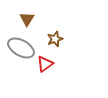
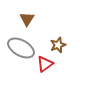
brown star: moved 3 px right, 6 px down
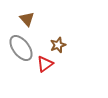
brown triangle: rotated 14 degrees counterclockwise
gray ellipse: rotated 24 degrees clockwise
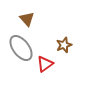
brown star: moved 6 px right
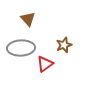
brown triangle: moved 1 px right
gray ellipse: rotated 56 degrees counterclockwise
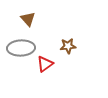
brown star: moved 4 px right, 1 px down; rotated 14 degrees clockwise
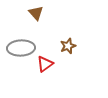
brown triangle: moved 8 px right, 6 px up
brown star: rotated 14 degrees counterclockwise
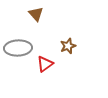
brown triangle: moved 1 px down
gray ellipse: moved 3 px left
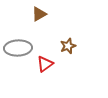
brown triangle: moved 3 px right; rotated 42 degrees clockwise
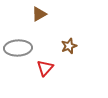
brown star: moved 1 px right
red triangle: moved 4 px down; rotated 12 degrees counterclockwise
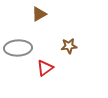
brown star: rotated 14 degrees clockwise
red triangle: rotated 12 degrees clockwise
